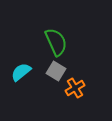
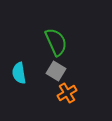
cyan semicircle: moved 2 px left, 1 px down; rotated 60 degrees counterclockwise
orange cross: moved 8 px left, 5 px down
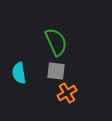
gray square: rotated 24 degrees counterclockwise
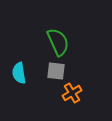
green semicircle: moved 2 px right
orange cross: moved 5 px right
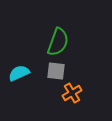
green semicircle: rotated 44 degrees clockwise
cyan semicircle: rotated 75 degrees clockwise
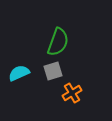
gray square: moved 3 px left; rotated 24 degrees counterclockwise
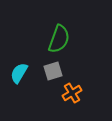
green semicircle: moved 1 px right, 3 px up
cyan semicircle: rotated 35 degrees counterclockwise
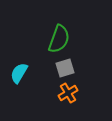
gray square: moved 12 px right, 3 px up
orange cross: moved 4 px left
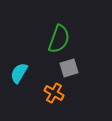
gray square: moved 4 px right
orange cross: moved 14 px left; rotated 30 degrees counterclockwise
